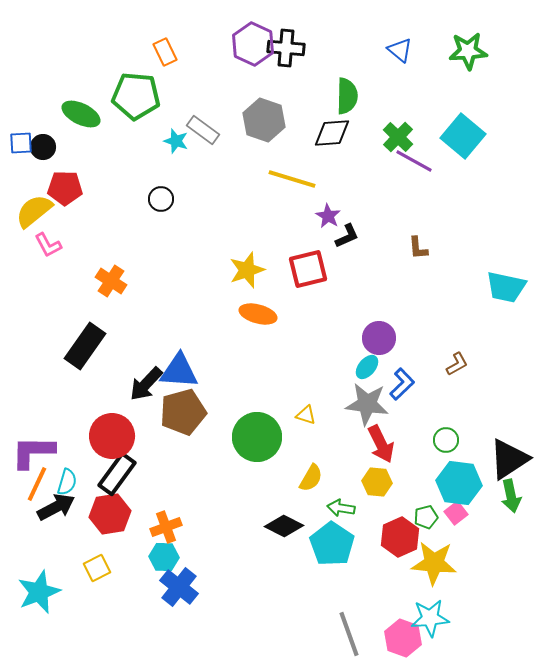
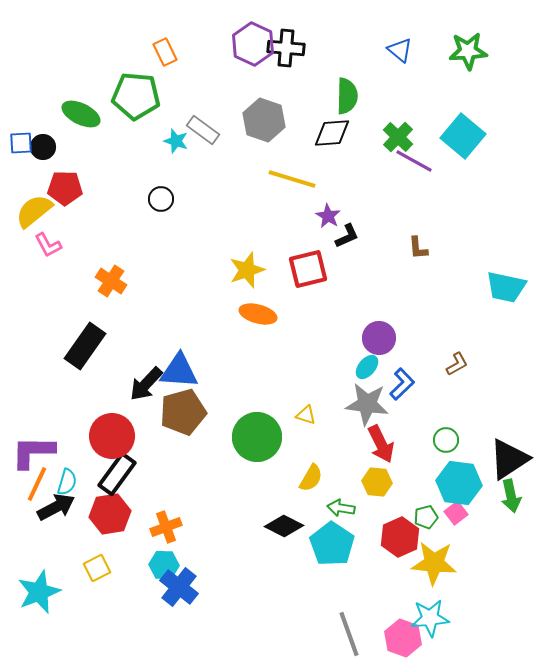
cyan hexagon at (164, 557): moved 8 px down
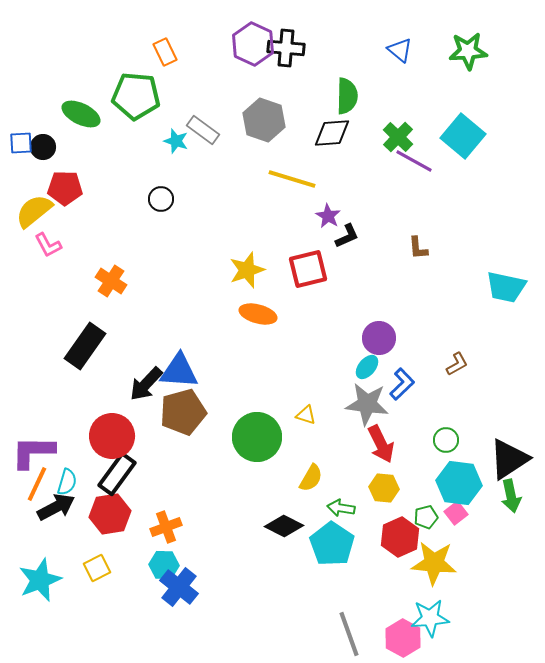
yellow hexagon at (377, 482): moved 7 px right, 6 px down
cyan star at (39, 592): moved 1 px right, 12 px up
pink hexagon at (403, 638): rotated 9 degrees clockwise
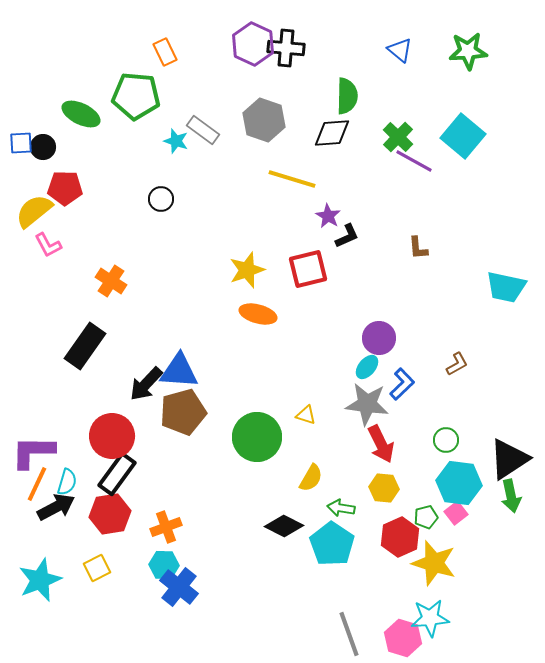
yellow star at (434, 563): rotated 12 degrees clockwise
pink hexagon at (403, 638): rotated 12 degrees counterclockwise
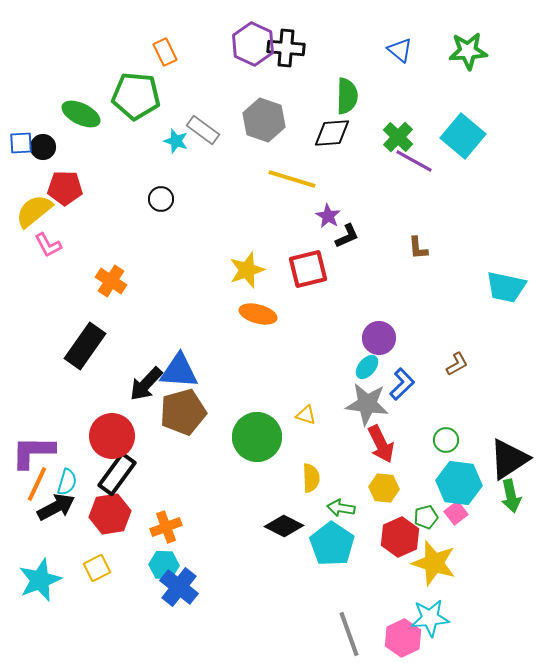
yellow semicircle at (311, 478): rotated 32 degrees counterclockwise
pink hexagon at (403, 638): rotated 18 degrees clockwise
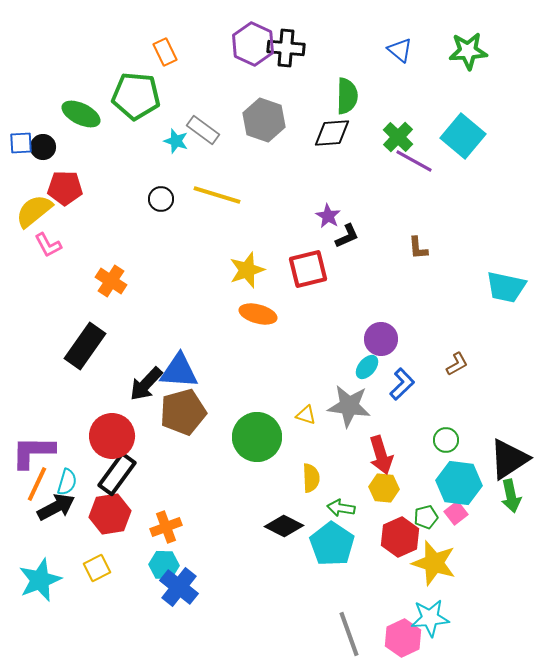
yellow line at (292, 179): moved 75 px left, 16 px down
purple circle at (379, 338): moved 2 px right, 1 px down
gray star at (367, 404): moved 18 px left, 2 px down
red arrow at (381, 444): moved 11 px down; rotated 9 degrees clockwise
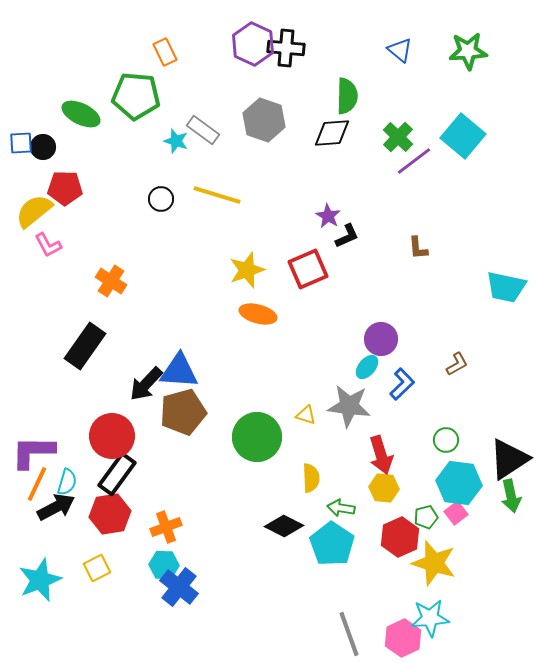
purple line at (414, 161): rotated 66 degrees counterclockwise
red square at (308, 269): rotated 9 degrees counterclockwise
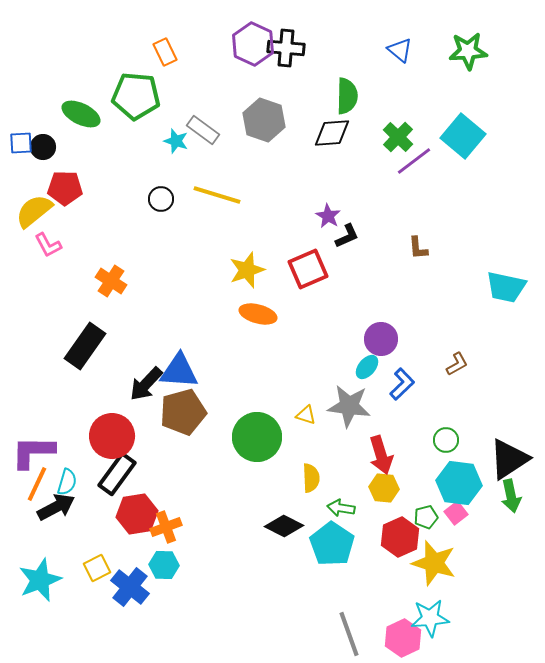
red hexagon at (110, 514): moved 27 px right
blue cross at (179, 587): moved 49 px left
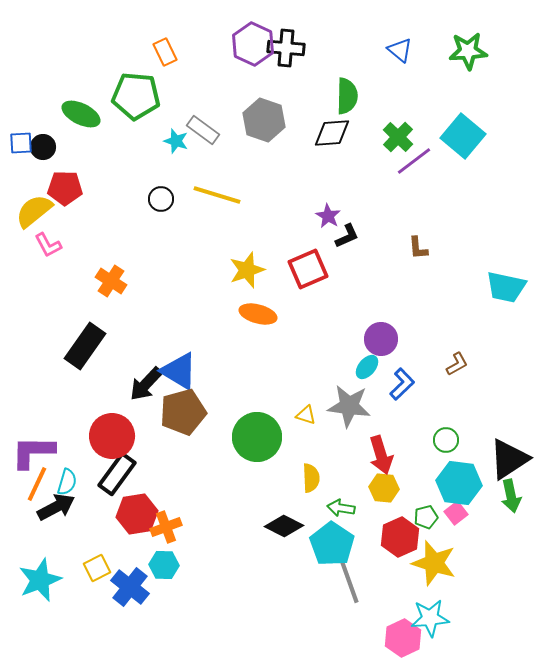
blue triangle at (179, 371): rotated 27 degrees clockwise
gray line at (349, 634): moved 53 px up
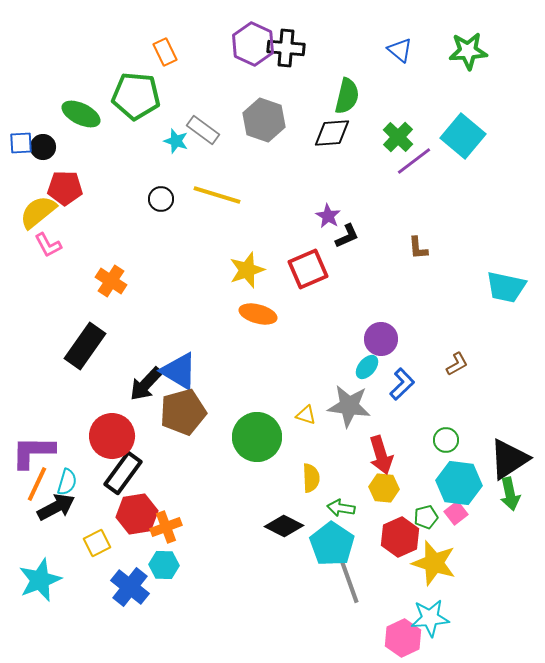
green semicircle at (347, 96): rotated 12 degrees clockwise
yellow semicircle at (34, 211): moved 4 px right, 1 px down
black rectangle at (117, 474): moved 6 px right, 1 px up
green arrow at (511, 496): moved 1 px left, 2 px up
yellow square at (97, 568): moved 25 px up
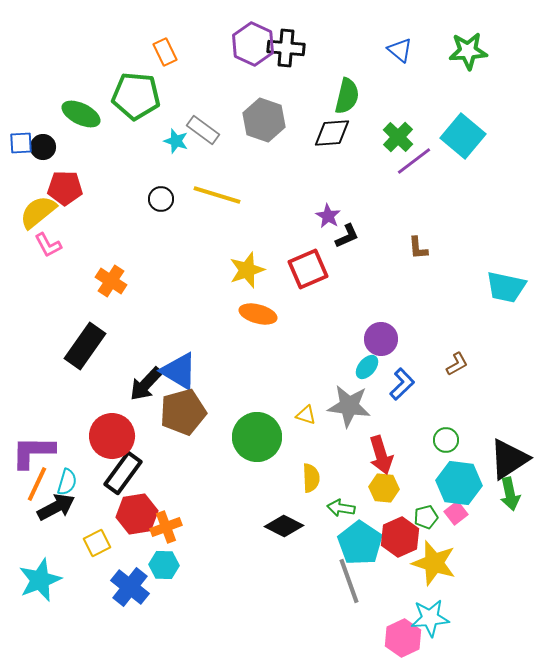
cyan pentagon at (332, 544): moved 28 px right, 1 px up
